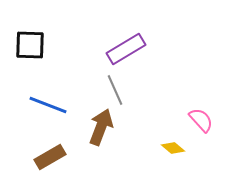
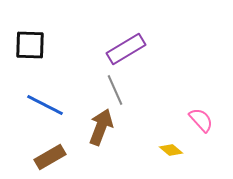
blue line: moved 3 px left; rotated 6 degrees clockwise
yellow diamond: moved 2 px left, 2 px down
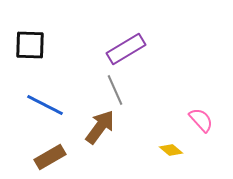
brown arrow: moved 1 px left; rotated 15 degrees clockwise
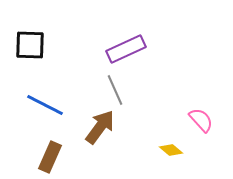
purple rectangle: rotated 6 degrees clockwise
brown rectangle: rotated 36 degrees counterclockwise
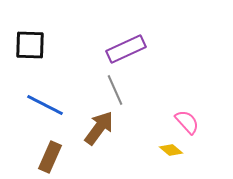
pink semicircle: moved 14 px left, 2 px down
brown arrow: moved 1 px left, 1 px down
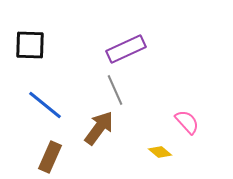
blue line: rotated 12 degrees clockwise
yellow diamond: moved 11 px left, 2 px down
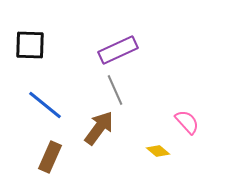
purple rectangle: moved 8 px left, 1 px down
yellow diamond: moved 2 px left, 1 px up
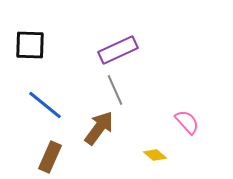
yellow diamond: moved 3 px left, 4 px down
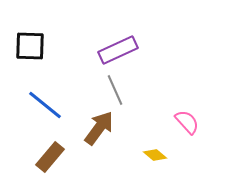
black square: moved 1 px down
brown rectangle: rotated 16 degrees clockwise
